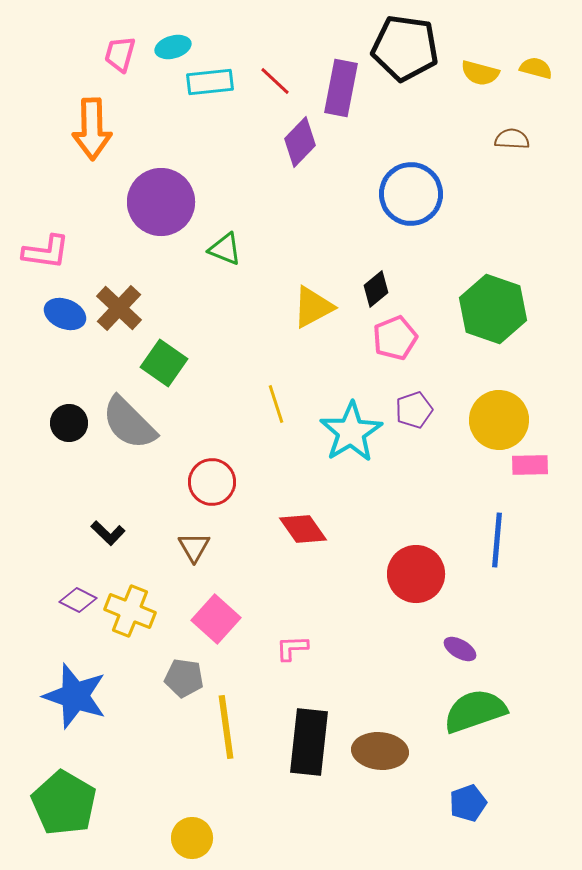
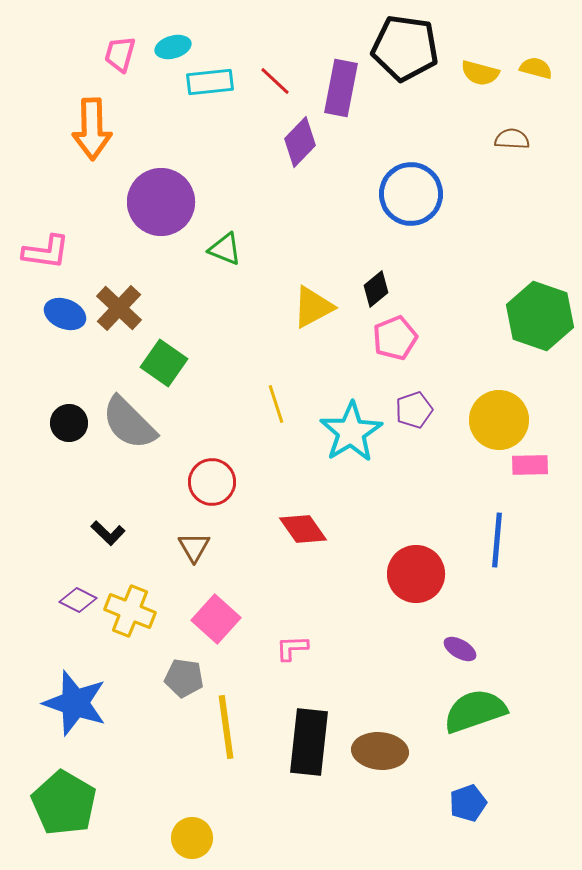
green hexagon at (493, 309): moved 47 px right, 7 px down
blue star at (75, 696): moved 7 px down
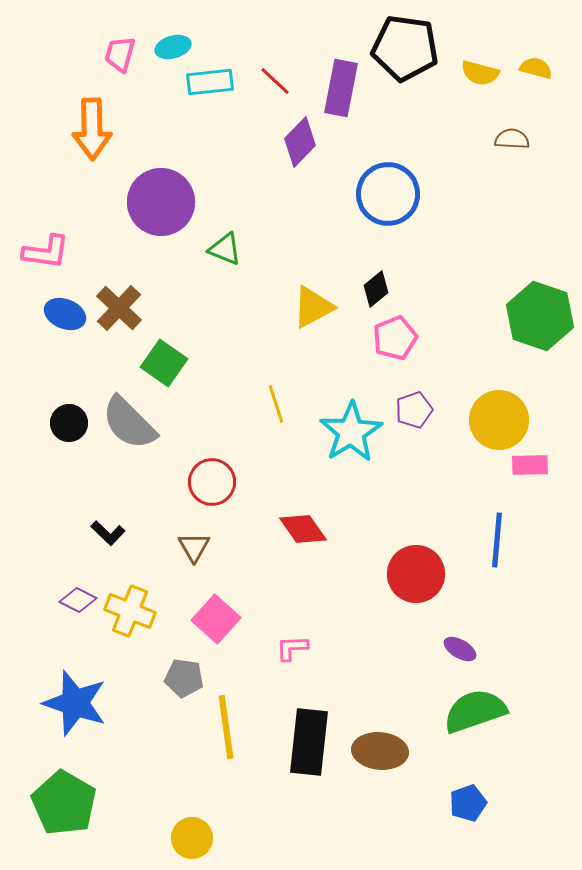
blue circle at (411, 194): moved 23 px left
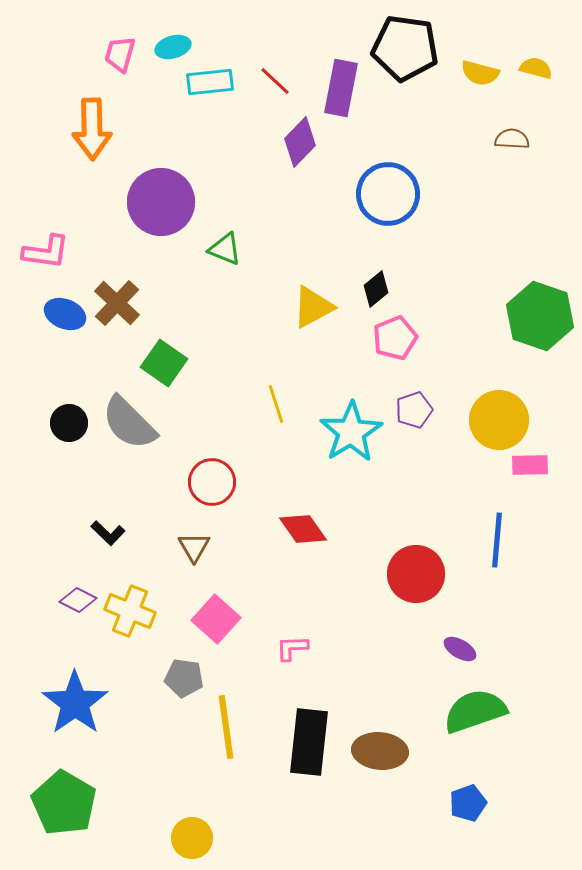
brown cross at (119, 308): moved 2 px left, 5 px up
blue star at (75, 703): rotated 18 degrees clockwise
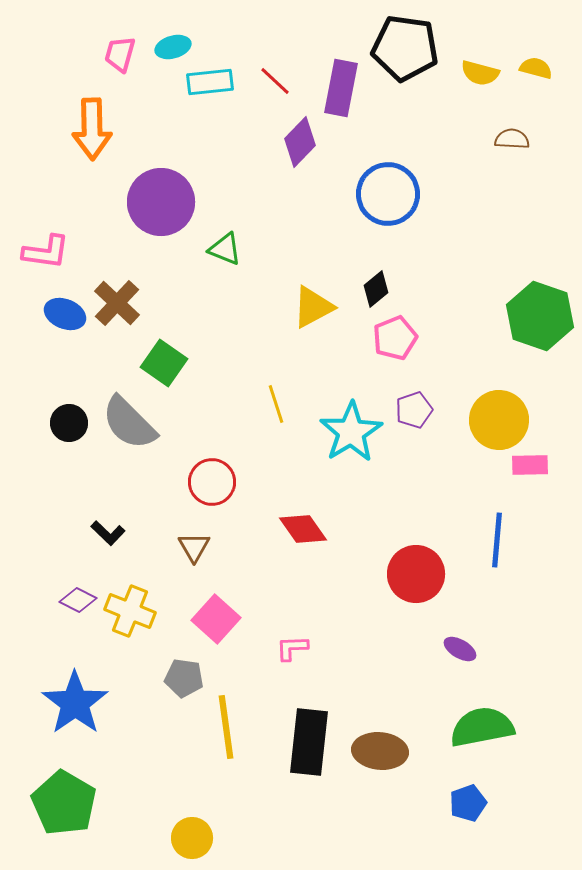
green semicircle at (475, 711): moved 7 px right, 16 px down; rotated 8 degrees clockwise
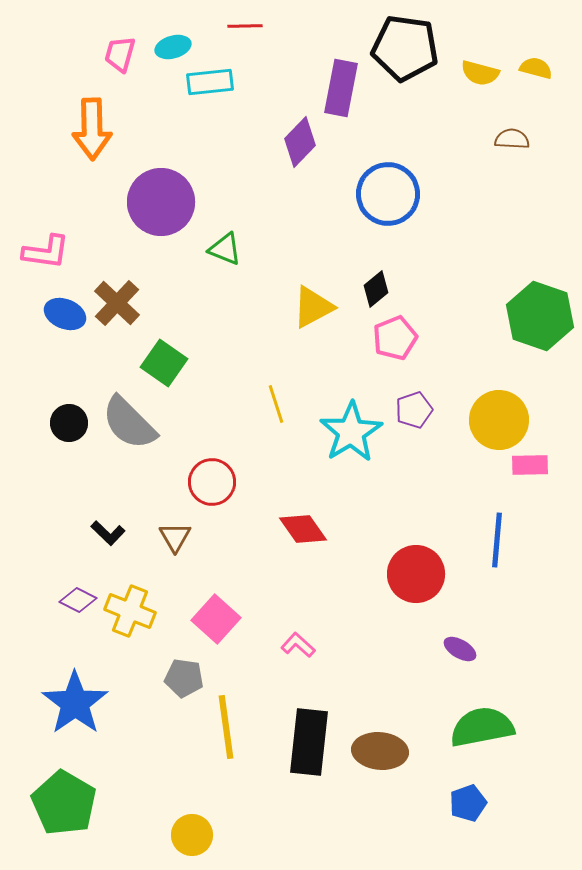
red line at (275, 81): moved 30 px left, 55 px up; rotated 44 degrees counterclockwise
brown triangle at (194, 547): moved 19 px left, 10 px up
pink L-shape at (292, 648): moved 6 px right, 3 px up; rotated 44 degrees clockwise
yellow circle at (192, 838): moved 3 px up
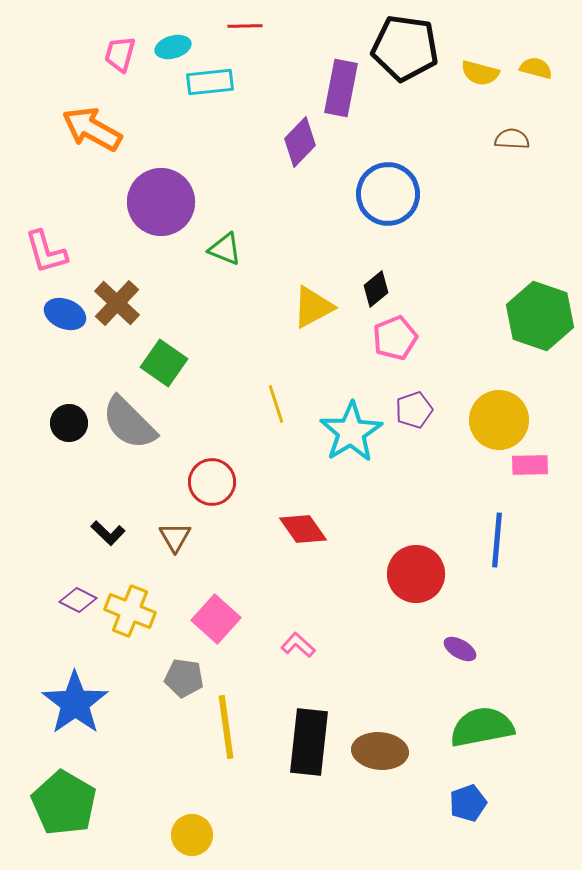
orange arrow at (92, 129): rotated 120 degrees clockwise
pink L-shape at (46, 252): rotated 66 degrees clockwise
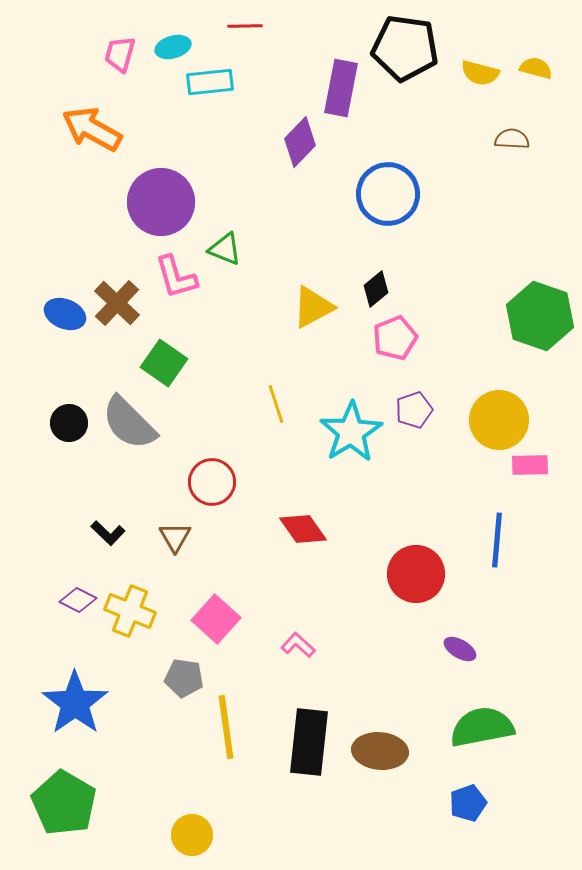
pink L-shape at (46, 252): moved 130 px right, 25 px down
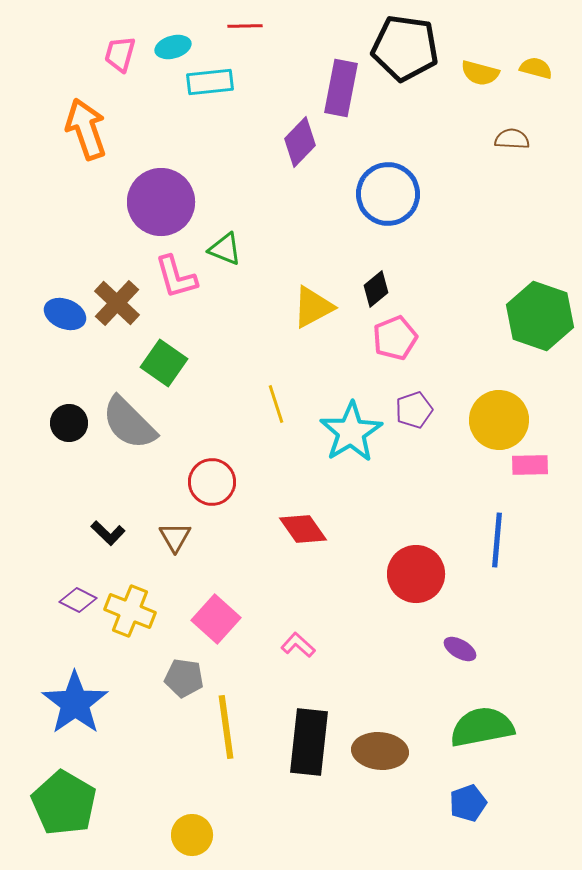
orange arrow at (92, 129): moved 6 px left; rotated 42 degrees clockwise
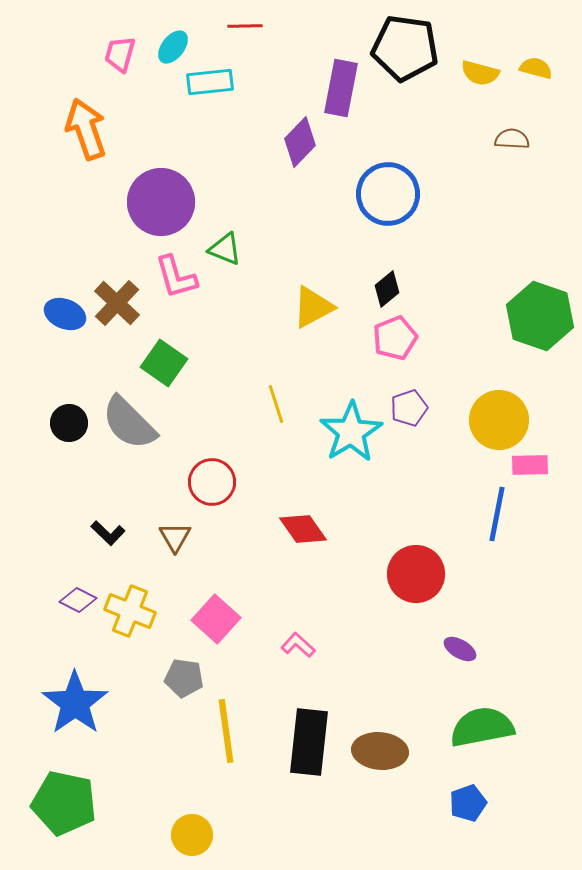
cyan ellipse at (173, 47): rotated 36 degrees counterclockwise
black diamond at (376, 289): moved 11 px right
purple pentagon at (414, 410): moved 5 px left, 2 px up
blue line at (497, 540): moved 26 px up; rotated 6 degrees clockwise
yellow line at (226, 727): moved 4 px down
green pentagon at (64, 803): rotated 18 degrees counterclockwise
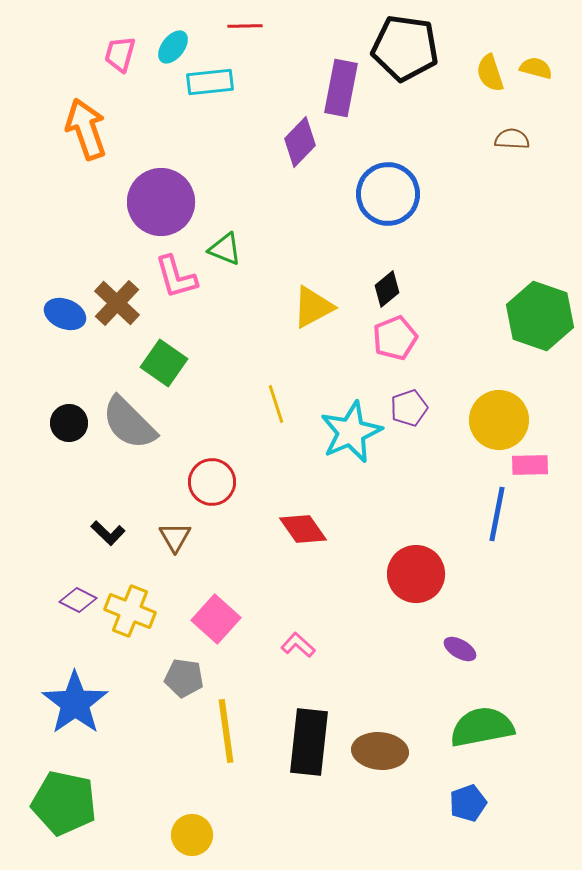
yellow semicircle at (480, 73): moved 10 px right; rotated 57 degrees clockwise
cyan star at (351, 432): rotated 8 degrees clockwise
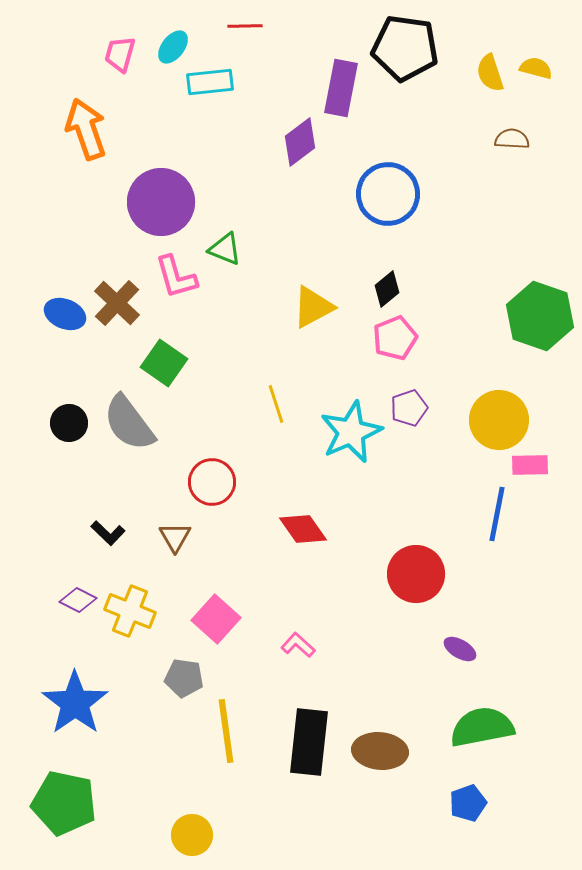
purple diamond at (300, 142): rotated 9 degrees clockwise
gray semicircle at (129, 423): rotated 8 degrees clockwise
